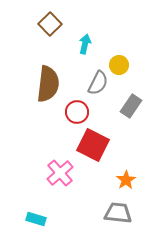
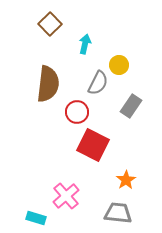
pink cross: moved 6 px right, 23 px down
cyan rectangle: moved 1 px up
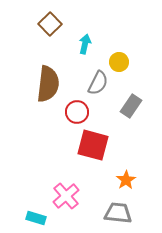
yellow circle: moved 3 px up
red square: rotated 12 degrees counterclockwise
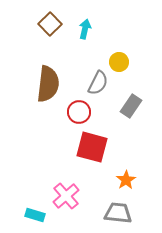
cyan arrow: moved 15 px up
red circle: moved 2 px right
red square: moved 1 px left, 2 px down
cyan rectangle: moved 1 px left, 3 px up
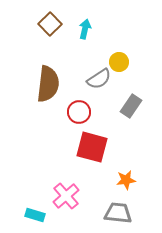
gray semicircle: moved 1 px right, 4 px up; rotated 30 degrees clockwise
orange star: rotated 24 degrees clockwise
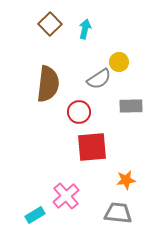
gray rectangle: rotated 55 degrees clockwise
red square: rotated 20 degrees counterclockwise
cyan rectangle: rotated 48 degrees counterclockwise
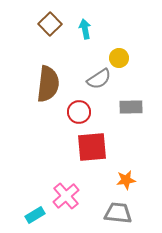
cyan arrow: rotated 24 degrees counterclockwise
yellow circle: moved 4 px up
gray rectangle: moved 1 px down
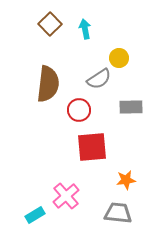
red circle: moved 2 px up
